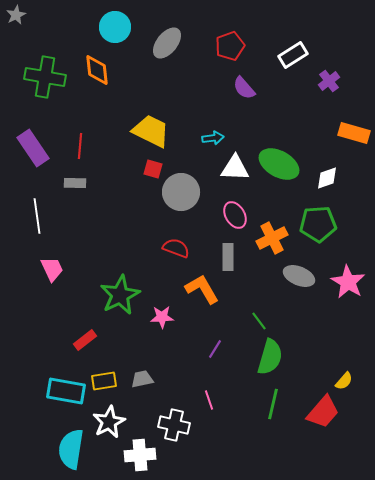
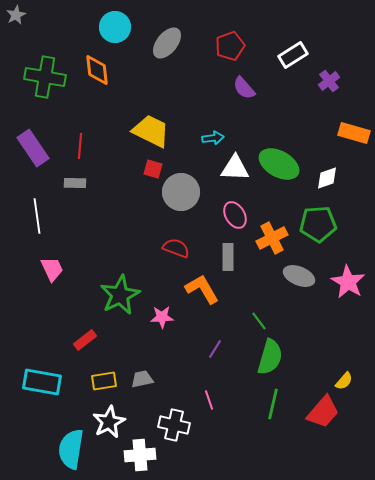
cyan rectangle at (66, 391): moved 24 px left, 9 px up
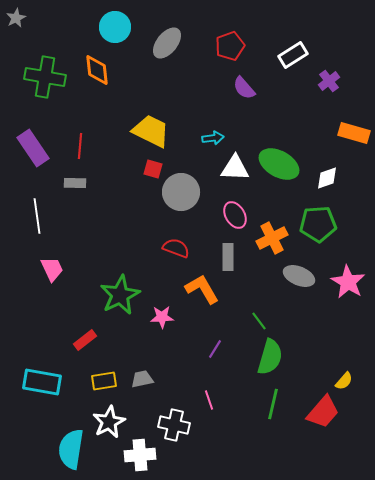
gray star at (16, 15): moved 3 px down
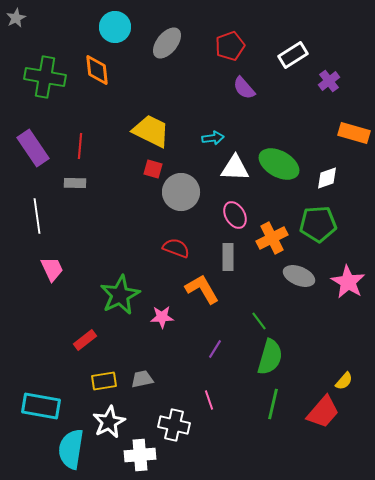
cyan rectangle at (42, 382): moved 1 px left, 24 px down
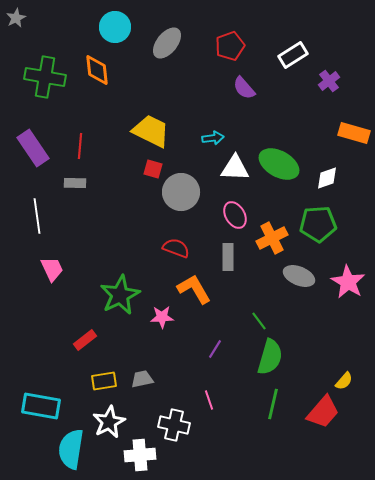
orange L-shape at (202, 289): moved 8 px left
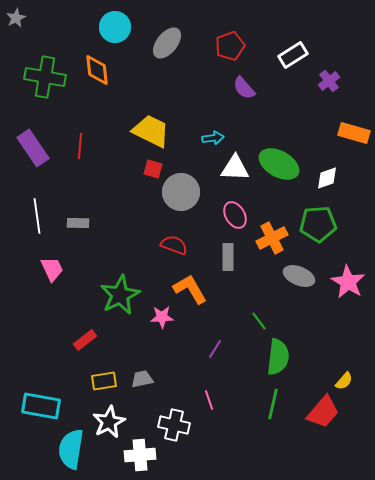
gray rectangle at (75, 183): moved 3 px right, 40 px down
red semicircle at (176, 248): moved 2 px left, 3 px up
orange L-shape at (194, 289): moved 4 px left
green semicircle at (270, 357): moved 8 px right; rotated 9 degrees counterclockwise
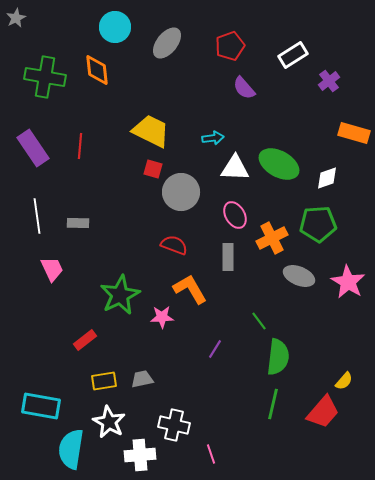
pink line at (209, 400): moved 2 px right, 54 px down
white star at (109, 422): rotated 16 degrees counterclockwise
